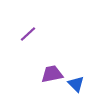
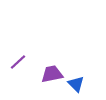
purple line: moved 10 px left, 28 px down
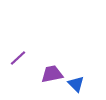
purple line: moved 4 px up
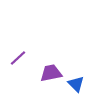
purple trapezoid: moved 1 px left, 1 px up
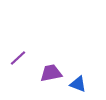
blue triangle: moved 2 px right; rotated 24 degrees counterclockwise
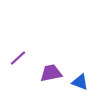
blue triangle: moved 2 px right, 2 px up
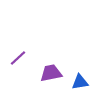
blue triangle: rotated 30 degrees counterclockwise
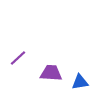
purple trapezoid: rotated 15 degrees clockwise
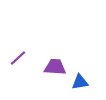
purple trapezoid: moved 4 px right, 6 px up
